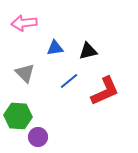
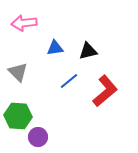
gray triangle: moved 7 px left, 1 px up
red L-shape: rotated 16 degrees counterclockwise
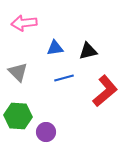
blue line: moved 5 px left, 3 px up; rotated 24 degrees clockwise
purple circle: moved 8 px right, 5 px up
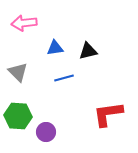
red L-shape: moved 3 px right, 23 px down; rotated 148 degrees counterclockwise
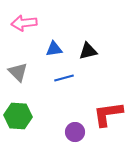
blue triangle: moved 1 px left, 1 px down
purple circle: moved 29 px right
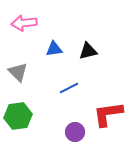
blue line: moved 5 px right, 10 px down; rotated 12 degrees counterclockwise
green hexagon: rotated 12 degrees counterclockwise
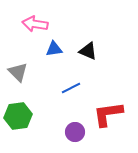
pink arrow: moved 11 px right, 1 px down; rotated 15 degrees clockwise
black triangle: rotated 36 degrees clockwise
blue line: moved 2 px right
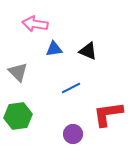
purple circle: moved 2 px left, 2 px down
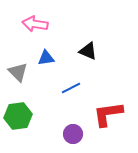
blue triangle: moved 8 px left, 9 px down
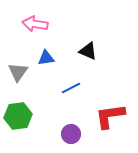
gray triangle: rotated 20 degrees clockwise
red L-shape: moved 2 px right, 2 px down
purple circle: moved 2 px left
